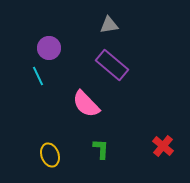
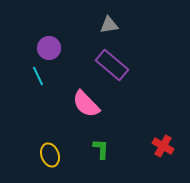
red cross: rotated 10 degrees counterclockwise
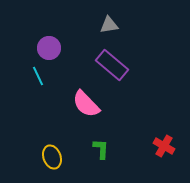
red cross: moved 1 px right
yellow ellipse: moved 2 px right, 2 px down
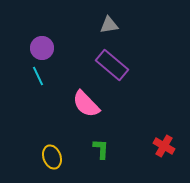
purple circle: moved 7 px left
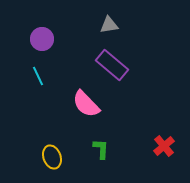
purple circle: moved 9 px up
red cross: rotated 20 degrees clockwise
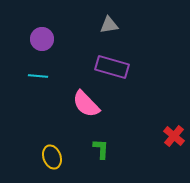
purple rectangle: moved 2 px down; rotated 24 degrees counterclockwise
cyan line: rotated 60 degrees counterclockwise
red cross: moved 10 px right, 10 px up; rotated 10 degrees counterclockwise
